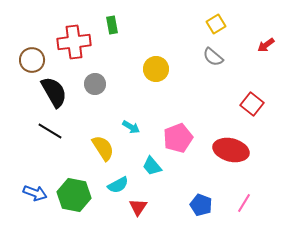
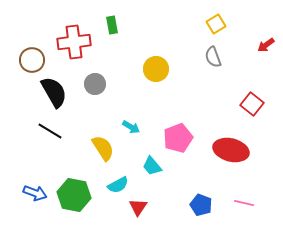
gray semicircle: rotated 30 degrees clockwise
pink line: rotated 72 degrees clockwise
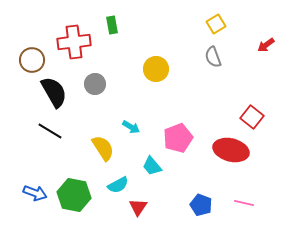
red square: moved 13 px down
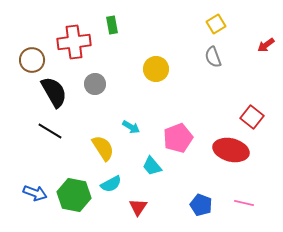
cyan semicircle: moved 7 px left, 1 px up
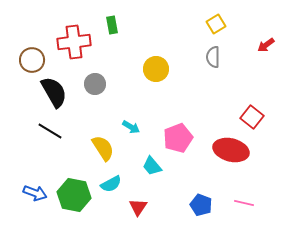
gray semicircle: rotated 20 degrees clockwise
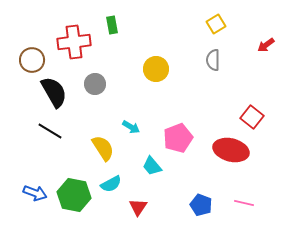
gray semicircle: moved 3 px down
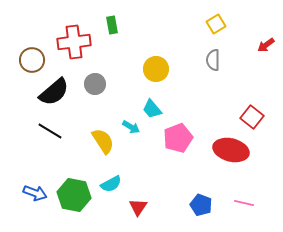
black semicircle: rotated 80 degrees clockwise
yellow semicircle: moved 7 px up
cyan trapezoid: moved 57 px up
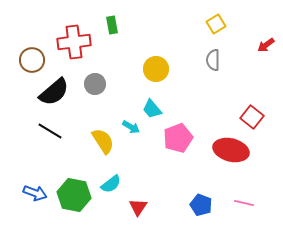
cyan semicircle: rotated 10 degrees counterclockwise
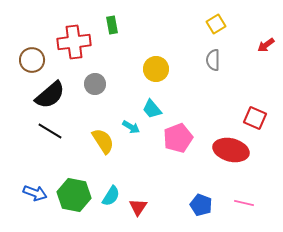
black semicircle: moved 4 px left, 3 px down
red square: moved 3 px right, 1 px down; rotated 15 degrees counterclockwise
cyan semicircle: moved 12 px down; rotated 20 degrees counterclockwise
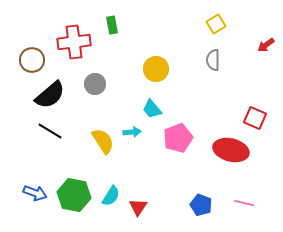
cyan arrow: moved 1 px right, 5 px down; rotated 36 degrees counterclockwise
